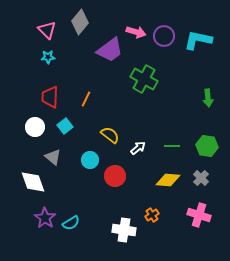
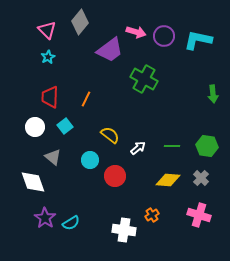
cyan star: rotated 24 degrees counterclockwise
green arrow: moved 5 px right, 4 px up
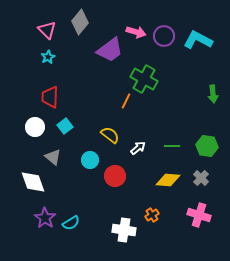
cyan L-shape: rotated 16 degrees clockwise
orange line: moved 40 px right, 2 px down
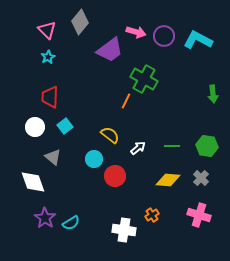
cyan circle: moved 4 px right, 1 px up
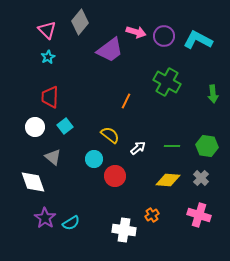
green cross: moved 23 px right, 3 px down
